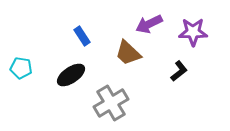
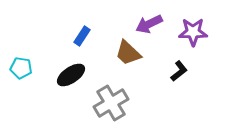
blue rectangle: rotated 66 degrees clockwise
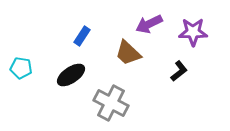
gray cross: rotated 32 degrees counterclockwise
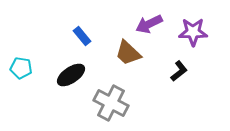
blue rectangle: rotated 72 degrees counterclockwise
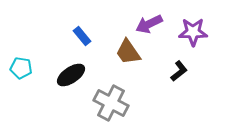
brown trapezoid: moved 1 px up; rotated 12 degrees clockwise
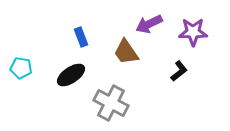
blue rectangle: moved 1 px left, 1 px down; rotated 18 degrees clockwise
brown trapezoid: moved 2 px left
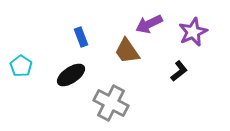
purple star: rotated 24 degrees counterclockwise
brown trapezoid: moved 1 px right, 1 px up
cyan pentagon: moved 2 px up; rotated 25 degrees clockwise
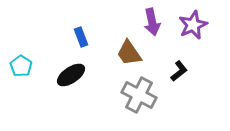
purple arrow: moved 3 px right, 2 px up; rotated 76 degrees counterclockwise
purple star: moved 7 px up
brown trapezoid: moved 2 px right, 2 px down
gray cross: moved 28 px right, 8 px up
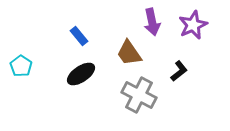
blue rectangle: moved 2 px left, 1 px up; rotated 18 degrees counterclockwise
black ellipse: moved 10 px right, 1 px up
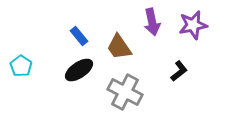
purple star: rotated 12 degrees clockwise
brown trapezoid: moved 10 px left, 6 px up
black ellipse: moved 2 px left, 4 px up
gray cross: moved 14 px left, 3 px up
